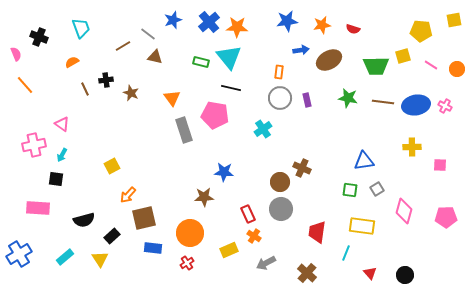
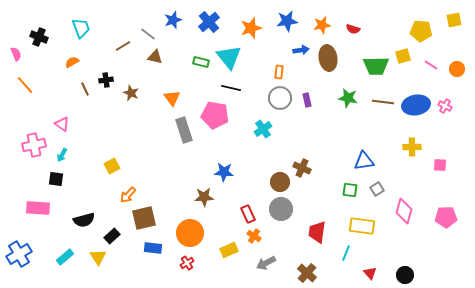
orange star at (237, 27): moved 14 px right, 1 px down; rotated 20 degrees counterclockwise
brown ellipse at (329, 60): moved 1 px left, 2 px up; rotated 70 degrees counterclockwise
yellow triangle at (100, 259): moved 2 px left, 2 px up
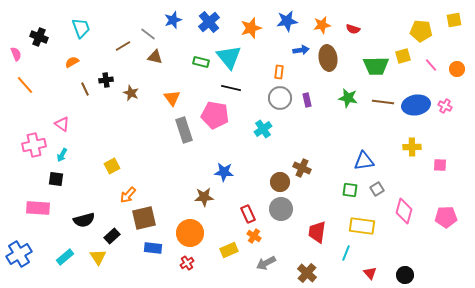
pink line at (431, 65): rotated 16 degrees clockwise
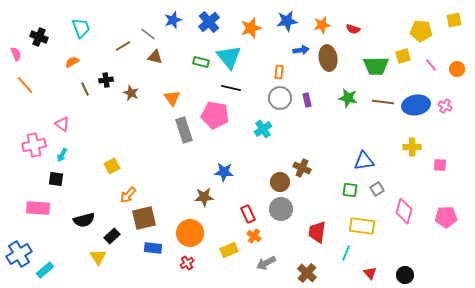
cyan rectangle at (65, 257): moved 20 px left, 13 px down
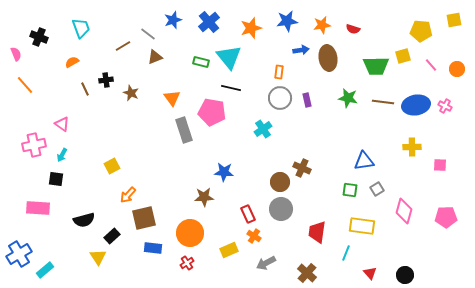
brown triangle at (155, 57): rotated 35 degrees counterclockwise
pink pentagon at (215, 115): moved 3 px left, 3 px up
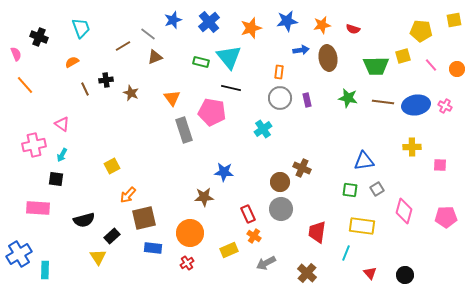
cyan rectangle at (45, 270): rotated 48 degrees counterclockwise
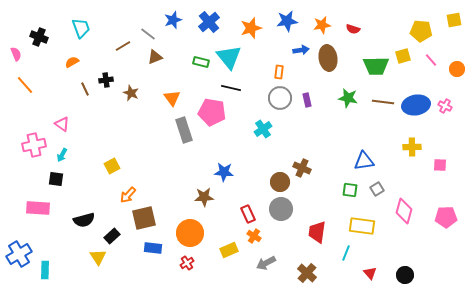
pink line at (431, 65): moved 5 px up
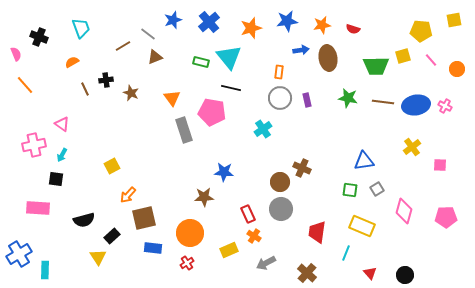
yellow cross at (412, 147): rotated 36 degrees counterclockwise
yellow rectangle at (362, 226): rotated 15 degrees clockwise
